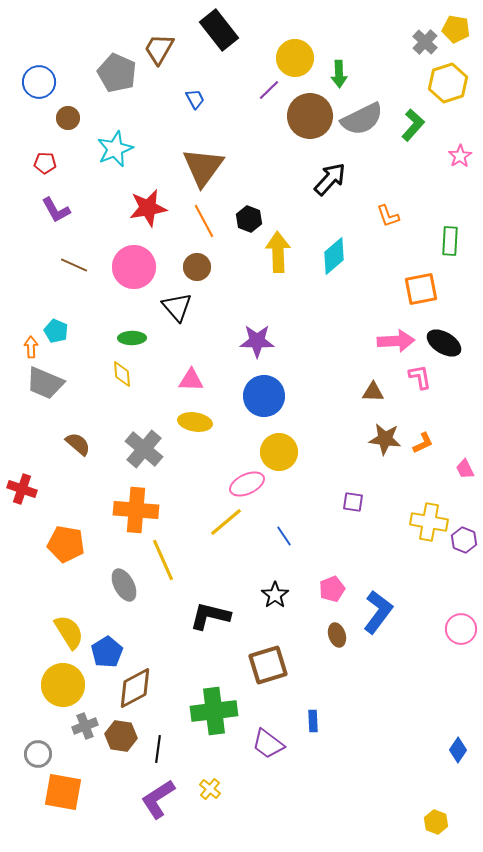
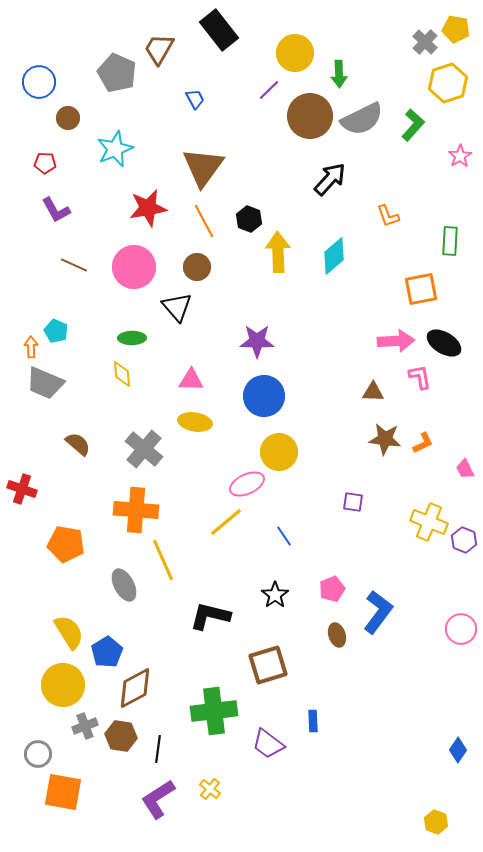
yellow circle at (295, 58): moved 5 px up
yellow cross at (429, 522): rotated 12 degrees clockwise
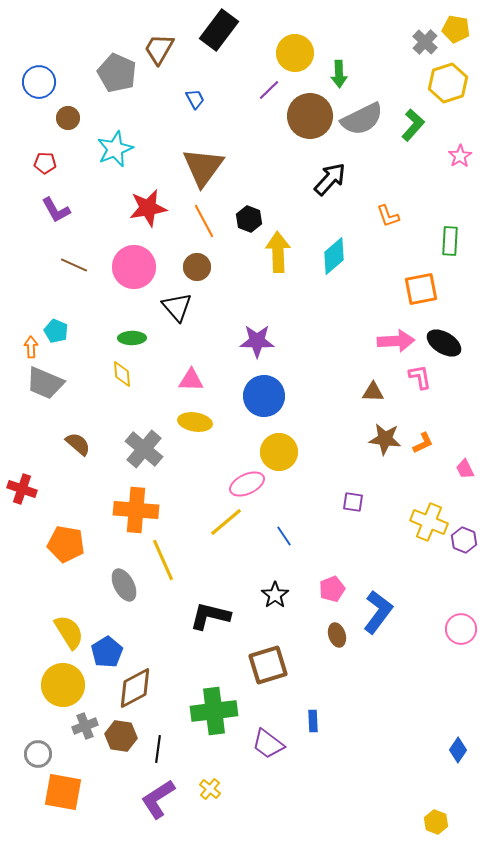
black rectangle at (219, 30): rotated 75 degrees clockwise
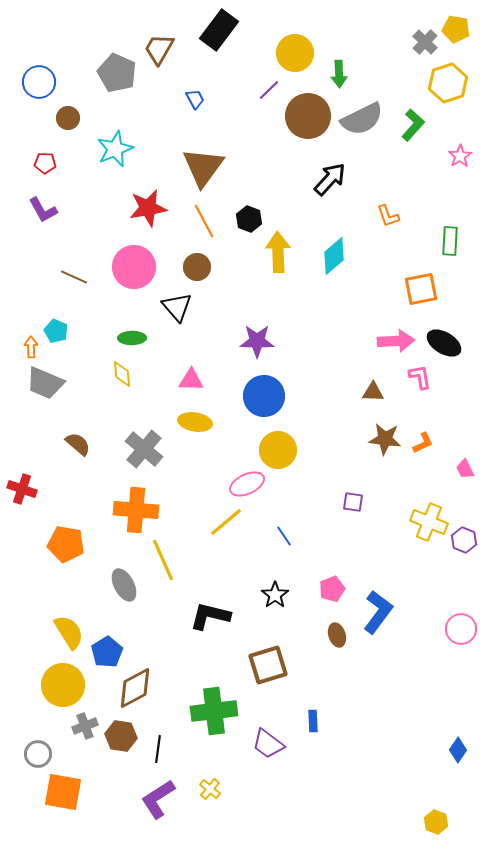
brown circle at (310, 116): moved 2 px left
purple L-shape at (56, 210): moved 13 px left
brown line at (74, 265): moved 12 px down
yellow circle at (279, 452): moved 1 px left, 2 px up
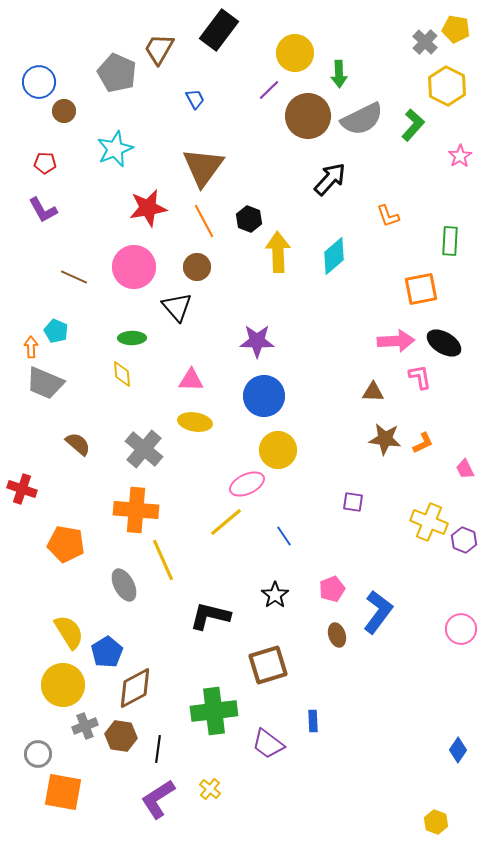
yellow hexagon at (448, 83): moved 1 px left, 3 px down; rotated 15 degrees counterclockwise
brown circle at (68, 118): moved 4 px left, 7 px up
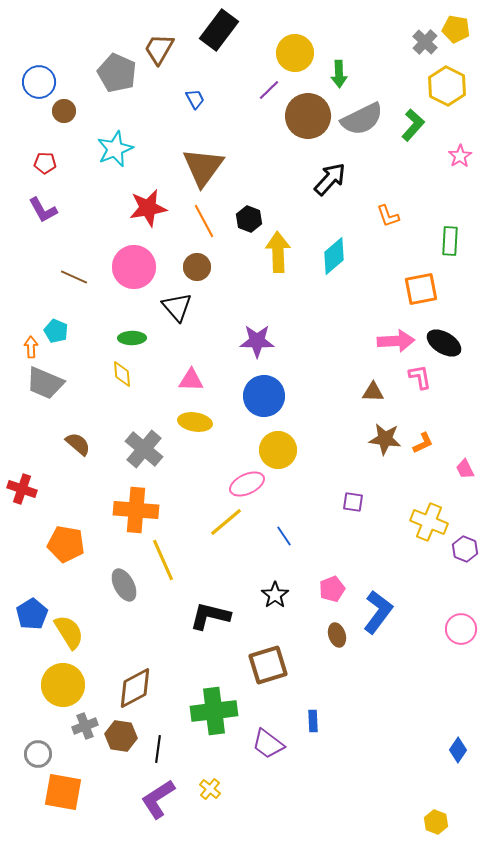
purple hexagon at (464, 540): moved 1 px right, 9 px down
blue pentagon at (107, 652): moved 75 px left, 38 px up
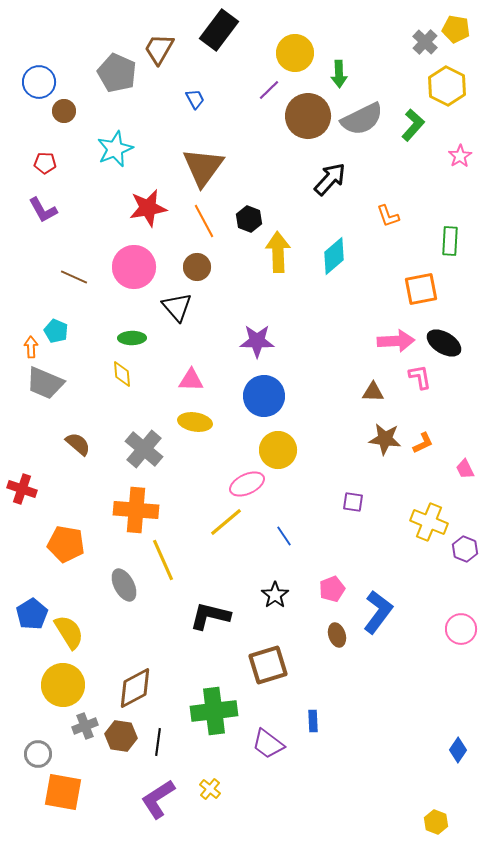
black line at (158, 749): moved 7 px up
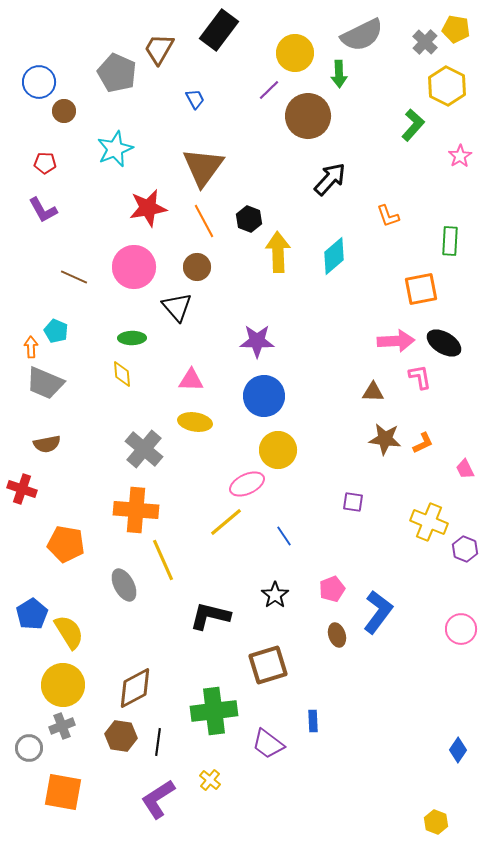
gray semicircle at (362, 119): moved 84 px up
brown semicircle at (78, 444): moved 31 px left; rotated 128 degrees clockwise
gray cross at (85, 726): moved 23 px left
gray circle at (38, 754): moved 9 px left, 6 px up
yellow cross at (210, 789): moved 9 px up
